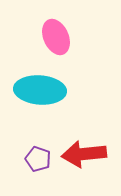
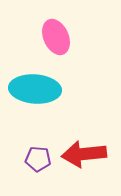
cyan ellipse: moved 5 px left, 1 px up
purple pentagon: rotated 15 degrees counterclockwise
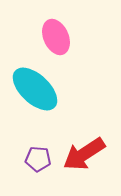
cyan ellipse: rotated 39 degrees clockwise
red arrow: rotated 27 degrees counterclockwise
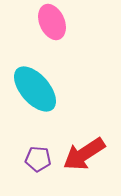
pink ellipse: moved 4 px left, 15 px up
cyan ellipse: rotated 6 degrees clockwise
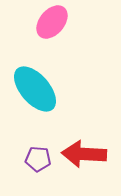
pink ellipse: rotated 64 degrees clockwise
red arrow: rotated 36 degrees clockwise
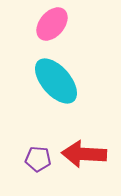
pink ellipse: moved 2 px down
cyan ellipse: moved 21 px right, 8 px up
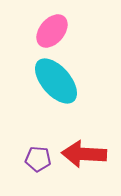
pink ellipse: moved 7 px down
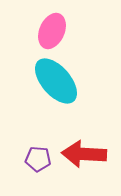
pink ellipse: rotated 16 degrees counterclockwise
